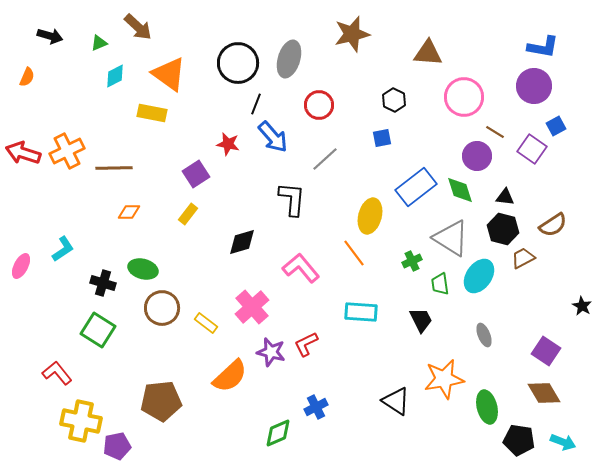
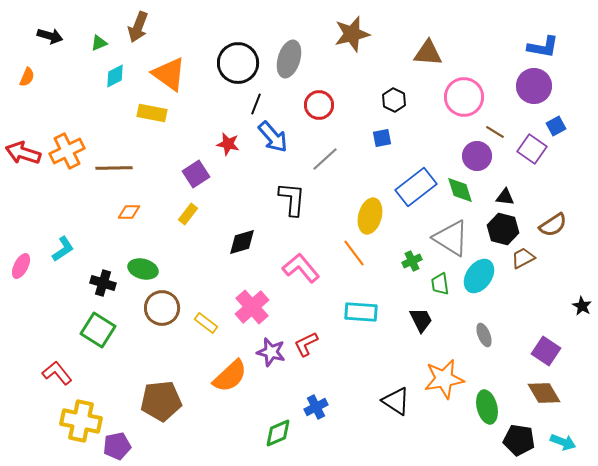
brown arrow at (138, 27): rotated 68 degrees clockwise
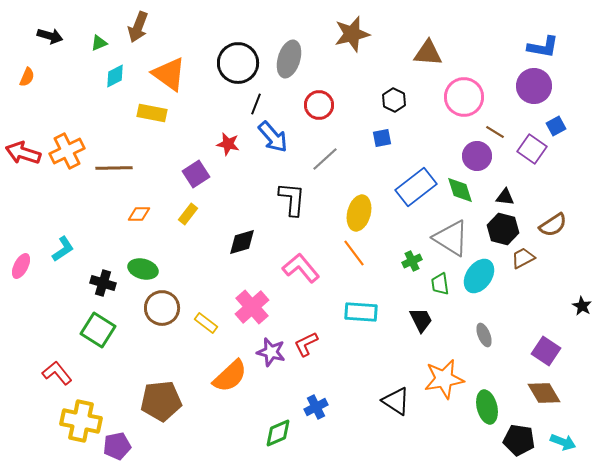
orange diamond at (129, 212): moved 10 px right, 2 px down
yellow ellipse at (370, 216): moved 11 px left, 3 px up
